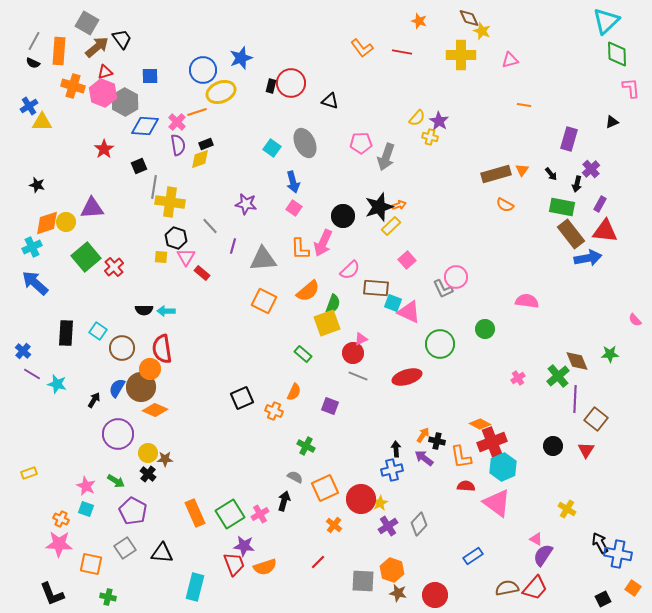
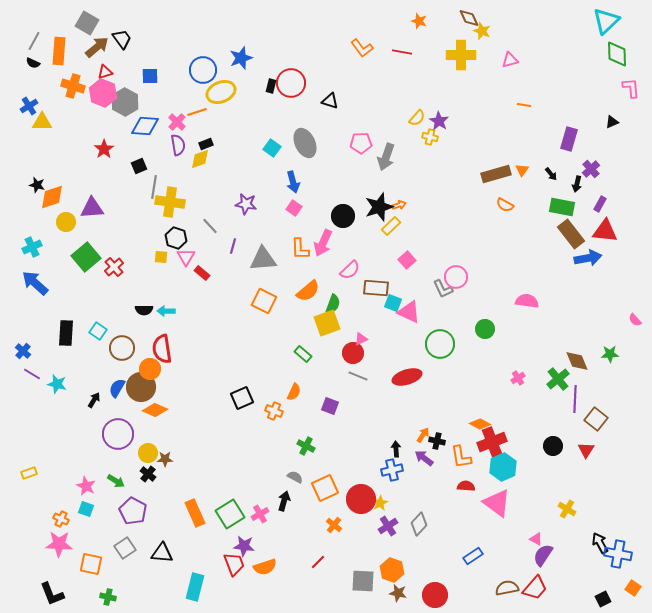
orange diamond at (47, 223): moved 5 px right, 26 px up
green cross at (558, 376): moved 3 px down
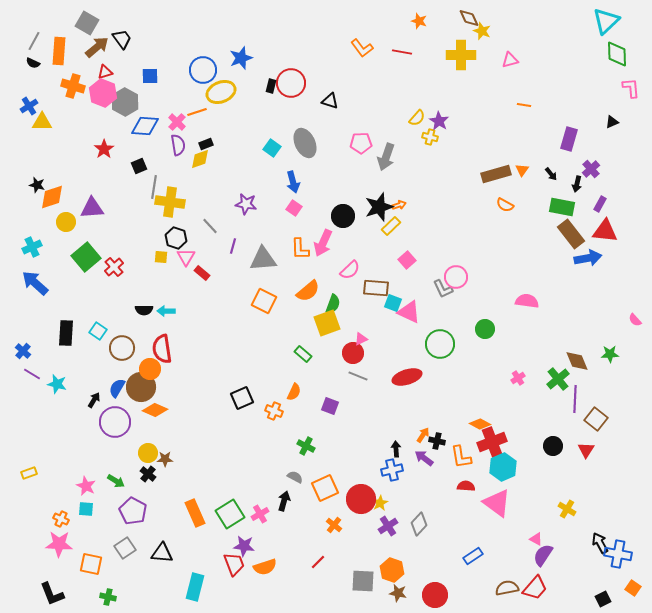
purple circle at (118, 434): moved 3 px left, 12 px up
cyan square at (86, 509): rotated 14 degrees counterclockwise
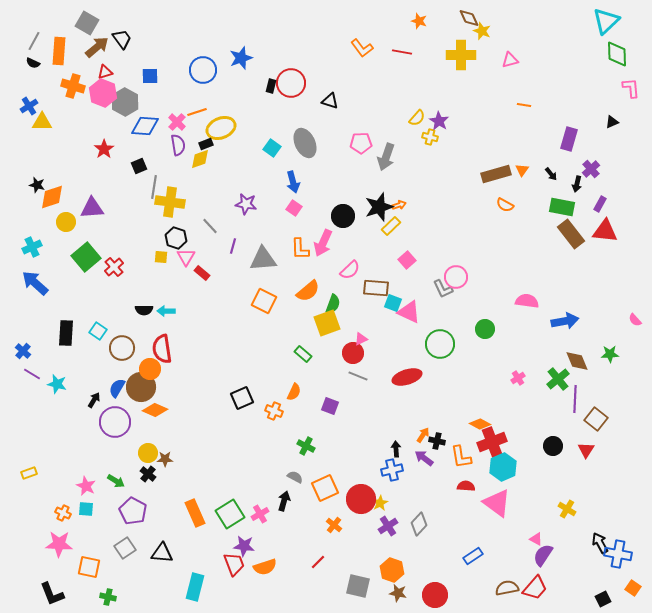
yellow ellipse at (221, 92): moved 36 px down
blue arrow at (588, 258): moved 23 px left, 63 px down
orange cross at (61, 519): moved 2 px right, 6 px up
orange square at (91, 564): moved 2 px left, 3 px down
gray square at (363, 581): moved 5 px left, 5 px down; rotated 10 degrees clockwise
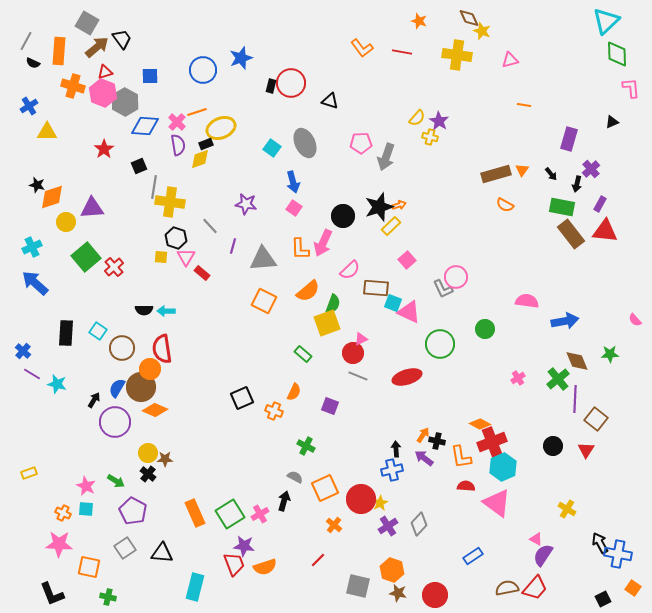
gray line at (34, 41): moved 8 px left
yellow cross at (461, 55): moved 4 px left; rotated 8 degrees clockwise
yellow triangle at (42, 122): moved 5 px right, 10 px down
red line at (318, 562): moved 2 px up
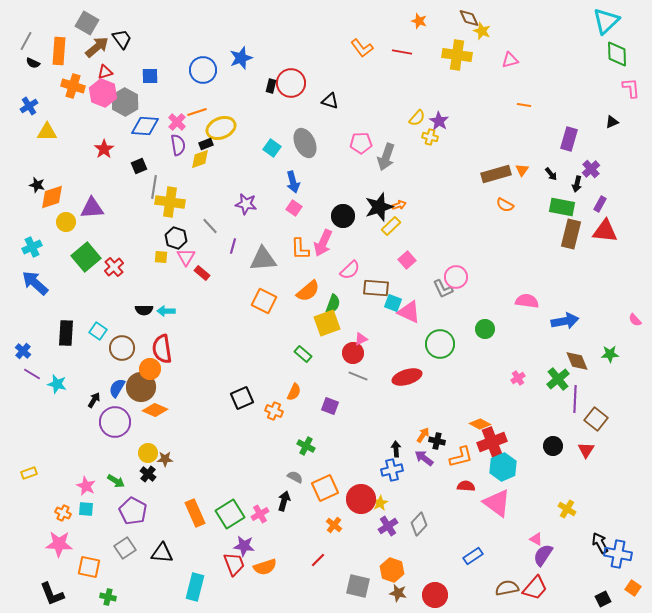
brown rectangle at (571, 234): rotated 52 degrees clockwise
orange L-shape at (461, 457): rotated 95 degrees counterclockwise
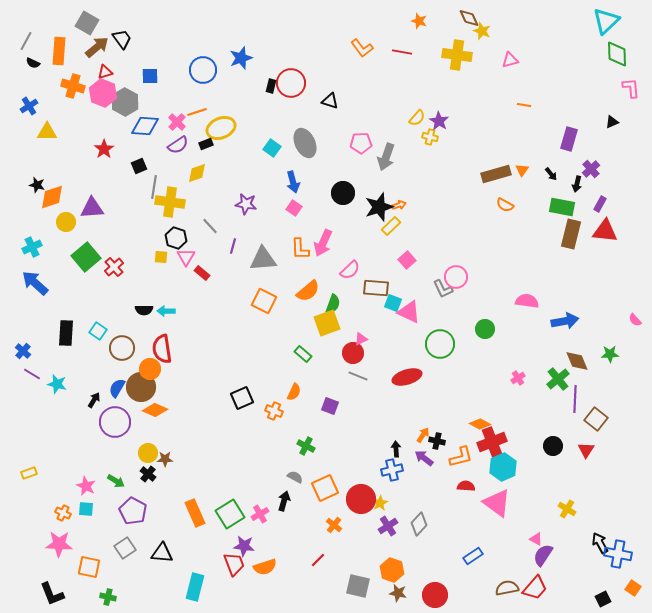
purple semicircle at (178, 145): rotated 65 degrees clockwise
yellow diamond at (200, 159): moved 3 px left, 14 px down
black circle at (343, 216): moved 23 px up
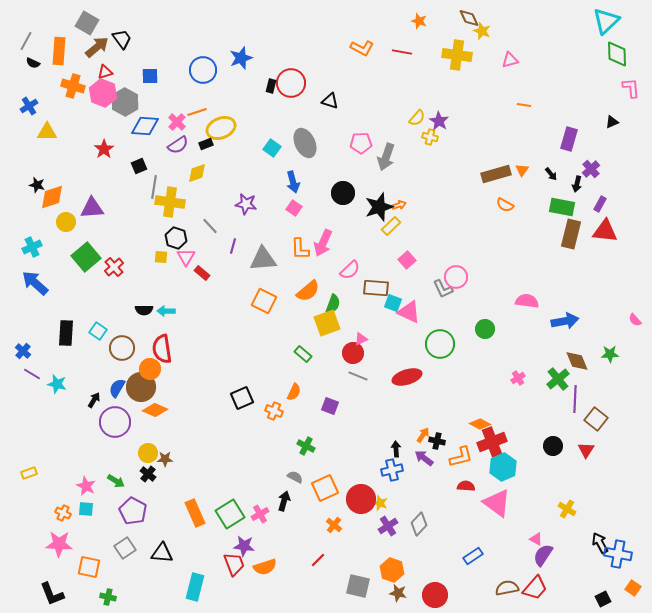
orange L-shape at (362, 48): rotated 25 degrees counterclockwise
yellow star at (380, 503): rotated 21 degrees counterclockwise
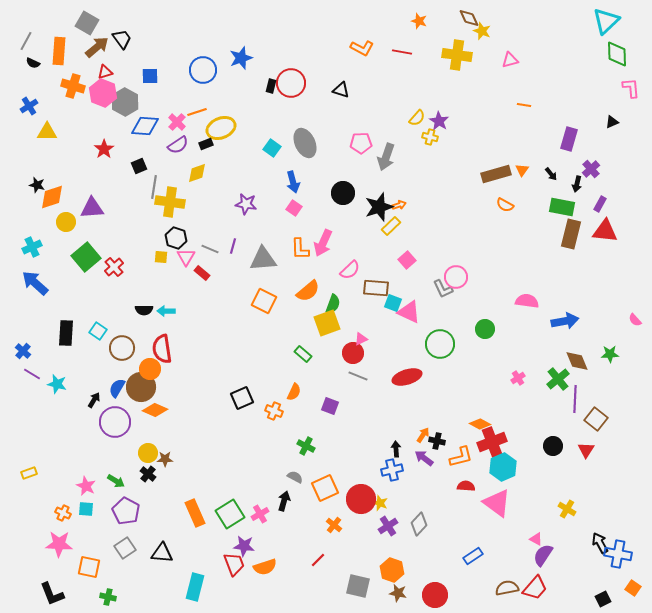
black triangle at (330, 101): moved 11 px right, 11 px up
gray line at (210, 226): moved 23 px down; rotated 24 degrees counterclockwise
purple pentagon at (133, 511): moved 7 px left
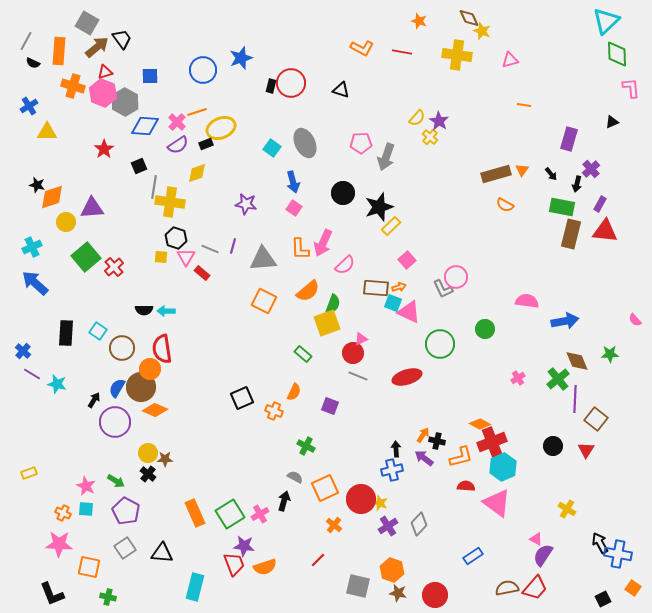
yellow cross at (430, 137): rotated 28 degrees clockwise
orange arrow at (399, 205): moved 82 px down
pink semicircle at (350, 270): moved 5 px left, 5 px up
